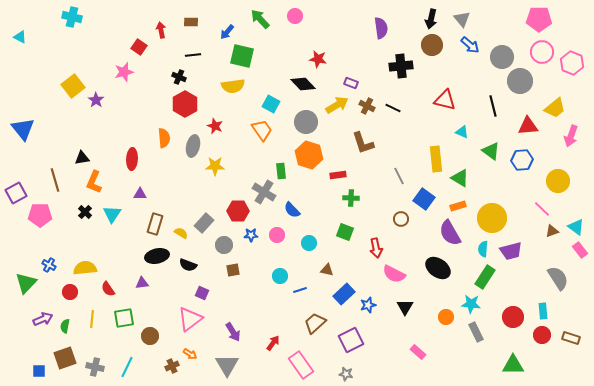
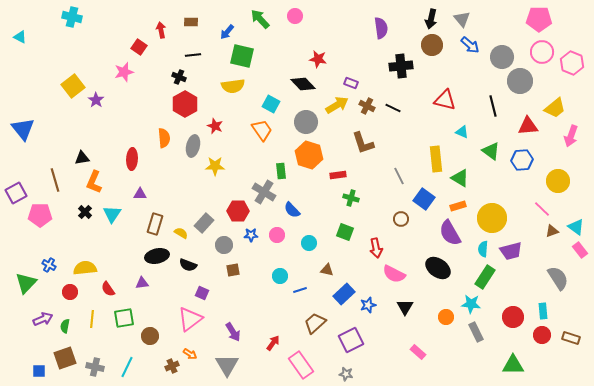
green cross at (351, 198): rotated 14 degrees clockwise
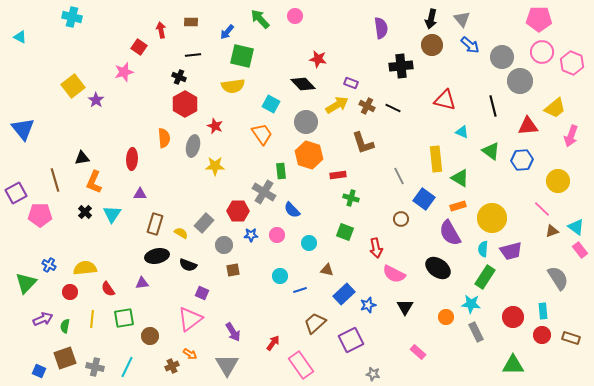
orange trapezoid at (262, 130): moved 4 px down
blue square at (39, 371): rotated 24 degrees clockwise
gray star at (346, 374): moved 27 px right
